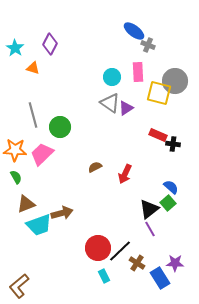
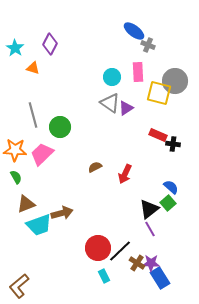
purple star: moved 24 px left
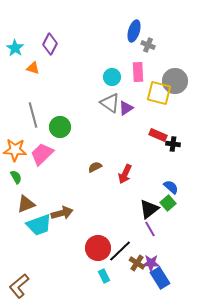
blue ellipse: rotated 70 degrees clockwise
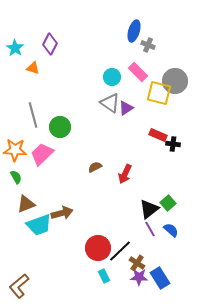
pink rectangle: rotated 42 degrees counterclockwise
blue semicircle: moved 43 px down
purple star: moved 12 px left, 14 px down
